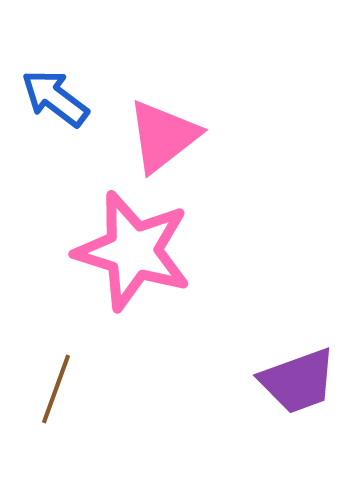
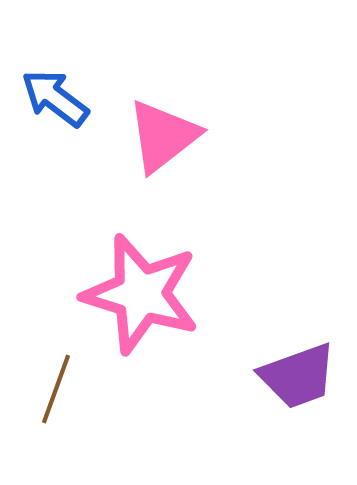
pink star: moved 8 px right, 43 px down
purple trapezoid: moved 5 px up
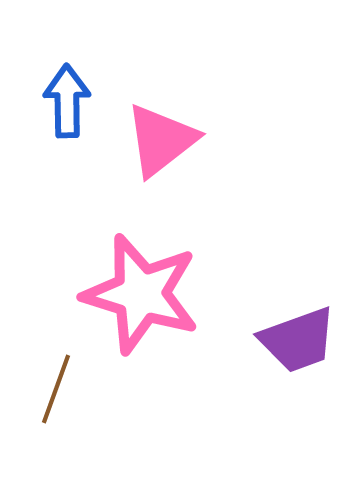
blue arrow: moved 12 px right, 3 px down; rotated 52 degrees clockwise
pink triangle: moved 2 px left, 4 px down
purple trapezoid: moved 36 px up
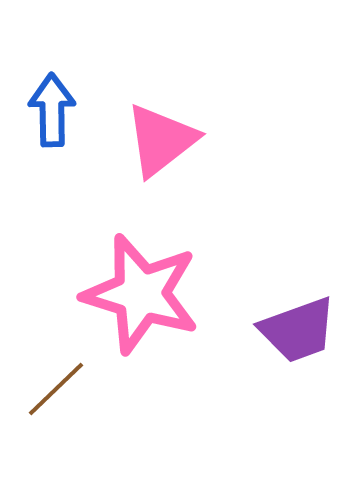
blue arrow: moved 15 px left, 9 px down
purple trapezoid: moved 10 px up
brown line: rotated 26 degrees clockwise
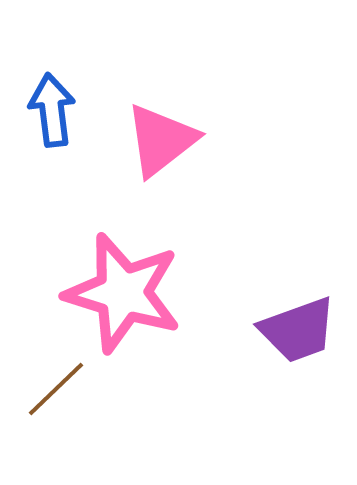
blue arrow: rotated 6 degrees counterclockwise
pink star: moved 18 px left, 1 px up
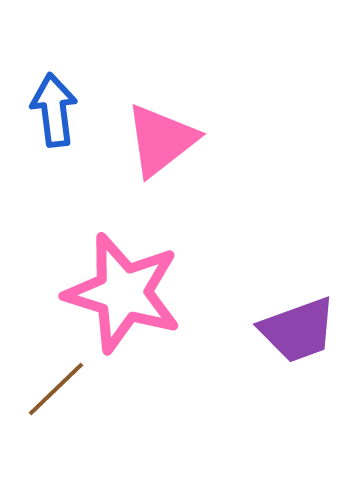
blue arrow: moved 2 px right
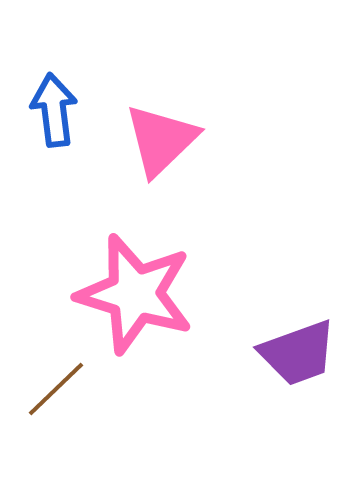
pink triangle: rotated 6 degrees counterclockwise
pink star: moved 12 px right, 1 px down
purple trapezoid: moved 23 px down
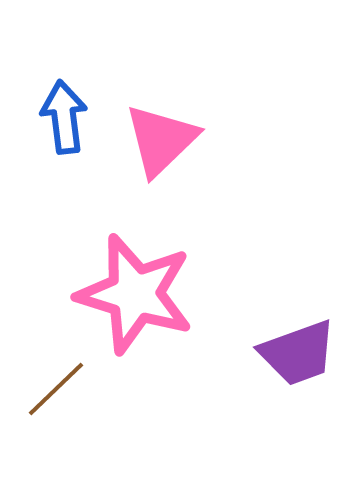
blue arrow: moved 10 px right, 7 px down
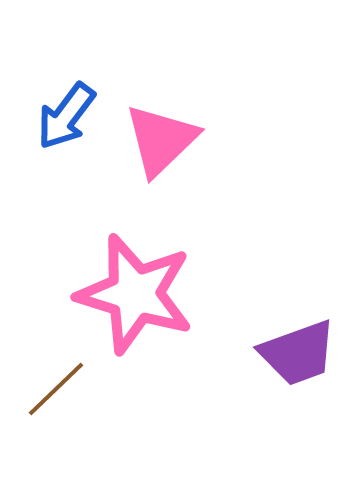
blue arrow: moved 2 px right, 1 px up; rotated 136 degrees counterclockwise
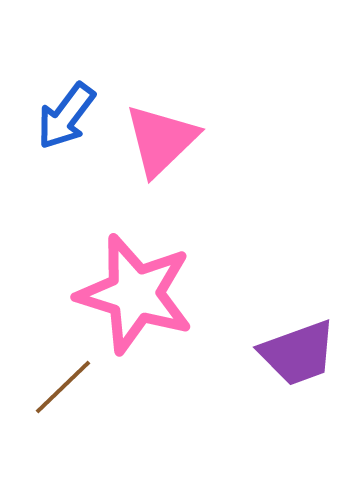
brown line: moved 7 px right, 2 px up
